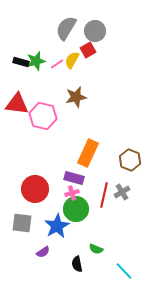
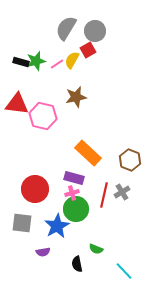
orange rectangle: rotated 72 degrees counterclockwise
purple semicircle: rotated 24 degrees clockwise
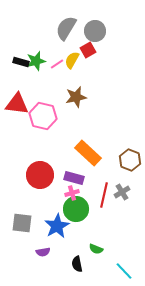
red circle: moved 5 px right, 14 px up
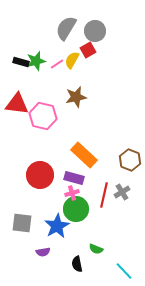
orange rectangle: moved 4 px left, 2 px down
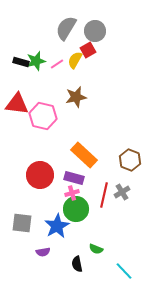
yellow semicircle: moved 3 px right
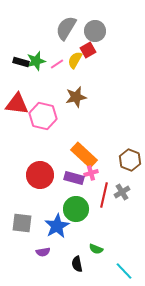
pink cross: moved 19 px right, 20 px up
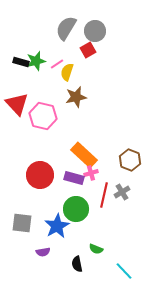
yellow semicircle: moved 8 px left, 12 px down; rotated 12 degrees counterclockwise
red triangle: rotated 40 degrees clockwise
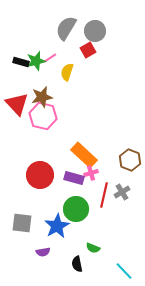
pink line: moved 7 px left, 6 px up
brown star: moved 34 px left
green semicircle: moved 3 px left, 1 px up
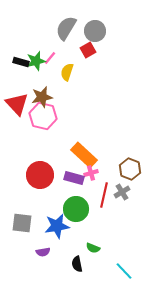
pink line: rotated 16 degrees counterclockwise
brown hexagon: moved 9 px down
blue star: rotated 20 degrees clockwise
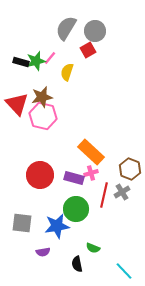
orange rectangle: moved 7 px right, 3 px up
